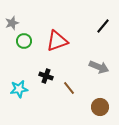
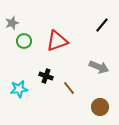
black line: moved 1 px left, 1 px up
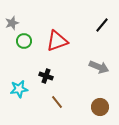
brown line: moved 12 px left, 14 px down
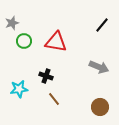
red triangle: moved 1 px left, 1 px down; rotated 30 degrees clockwise
brown line: moved 3 px left, 3 px up
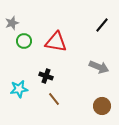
brown circle: moved 2 px right, 1 px up
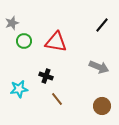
brown line: moved 3 px right
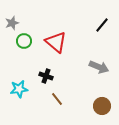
red triangle: rotated 30 degrees clockwise
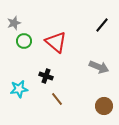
gray star: moved 2 px right
brown circle: moved 2 px right
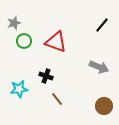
red triangle: rotated 20 degrees counterclockwise
